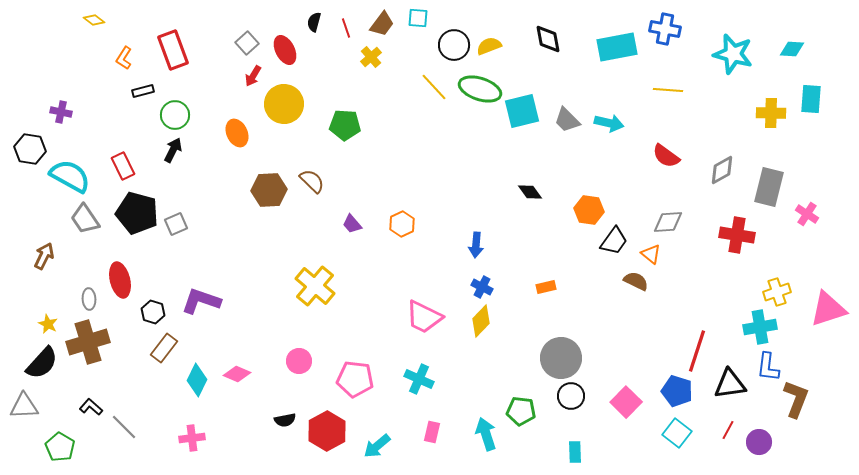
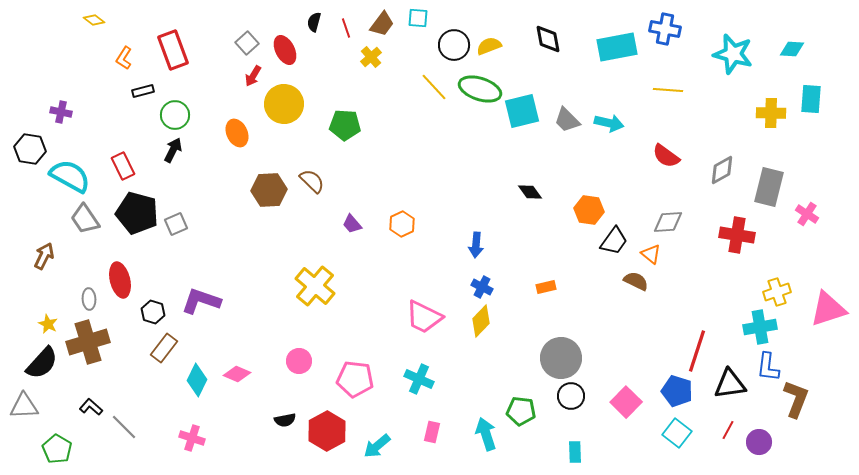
pink cross at (192, 438): rotated 25 degrees clockwise
green pentagon at (60, 447): moved 3 px left, 2 px down
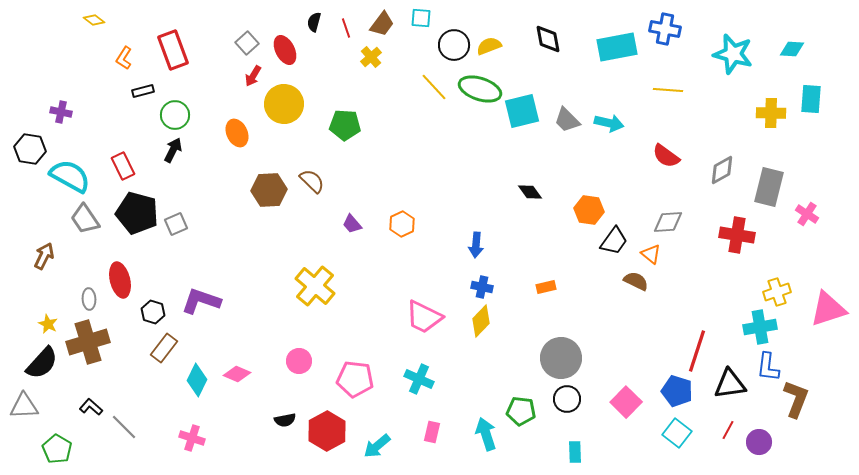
cyan square at (418, 18): moved 3 px right
blue cross at (482, 287): rotated 15 degrees counterclockwise
black circle at (571, 396): moved 4 px left, 3 px down
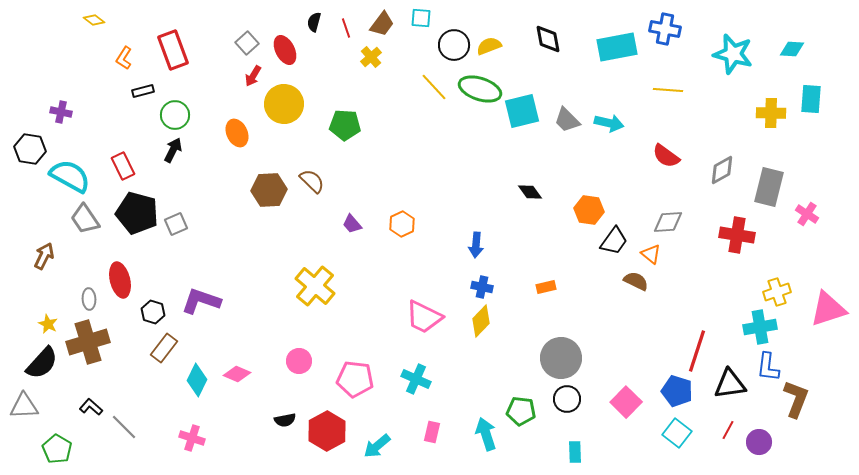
cyan cross at (419, 379): moved 3 px left
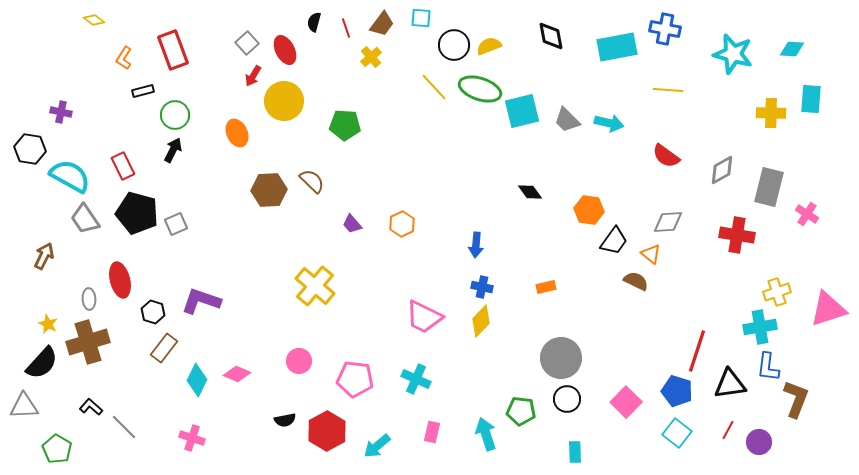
black diamond at (548, 39): moved 3 px right, 3 px up
yellow circle at (284, 104): moved 3 px up
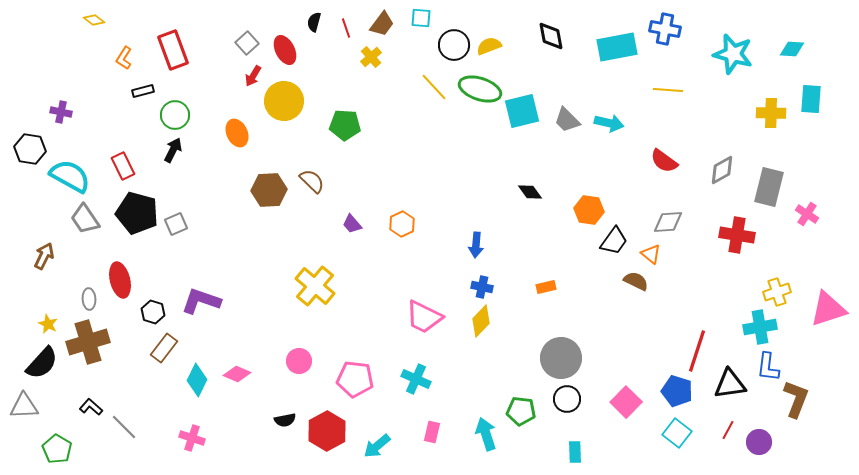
red semicircle at (666, 156): moved 2 px left, 5 px down
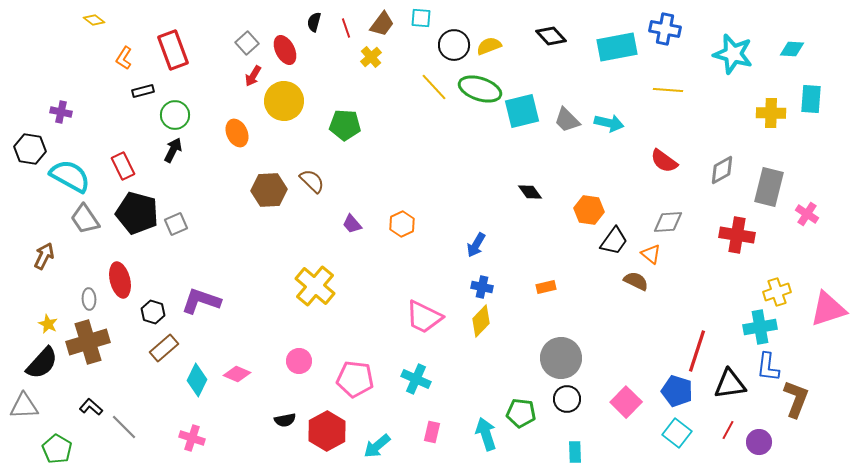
black diamond at (551, 36): rotated 32 degrees counterclockwise
blue arrow at (476, 245): rotated 25 degrees clockwise
brown rectangle at (164, 348): rotated 12 degrees clockwise
green pentagon at (521, 411): moved 2 px down
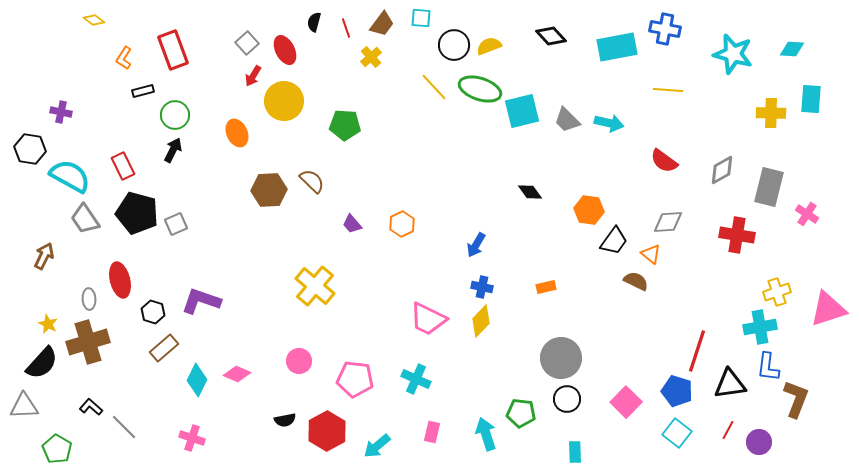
pink trapezoid at (424, 317): moved 4 px right, 2 px down
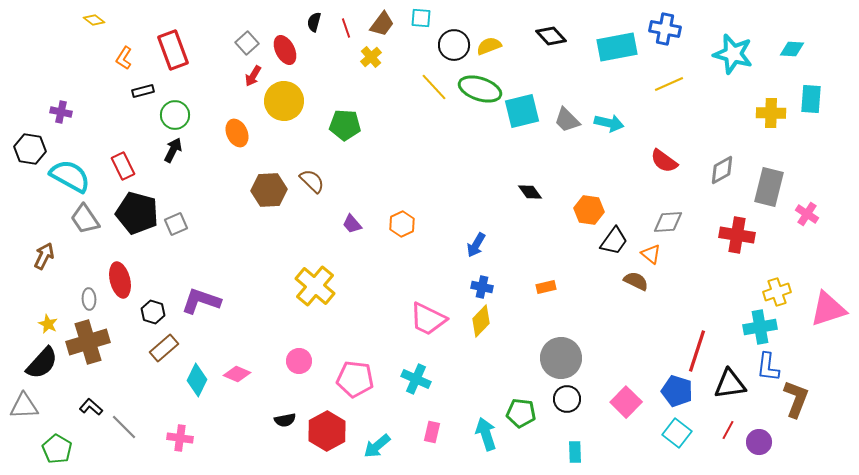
yellow line at (668, 90): moved 1 px right, 6 px up; rotated 28 degrees counterclockwise
pink cross at (192, 438): moved 12 px left; rotated 10 degrees counterclockwise
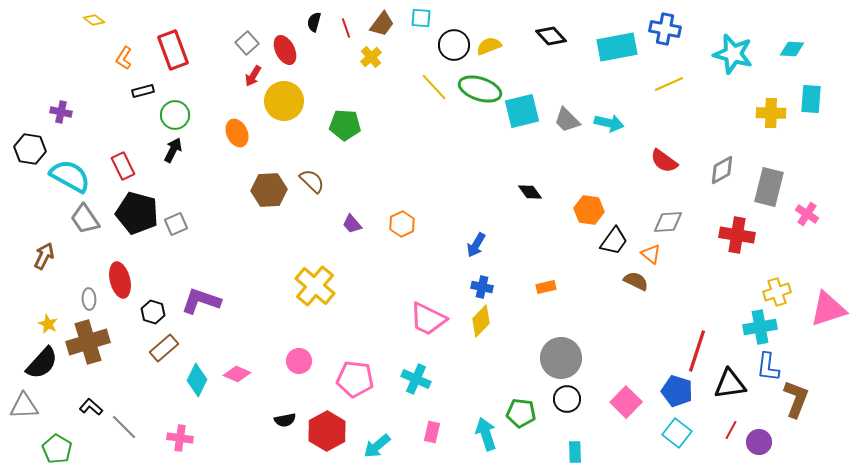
red line at (728, 430): moved 3 px right
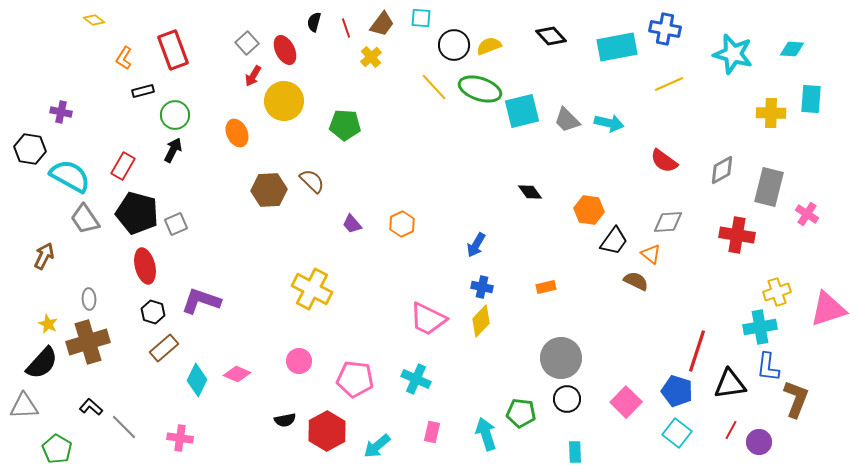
red rectangle at (123, 166): rotated 56 degrees clockwise
red ellipse at (120, 280): moved 25 px right, 14 px up
yellow cross at (315, 286): moved 3 px left, 3 px down; rotated 12 degrees counterclockwise
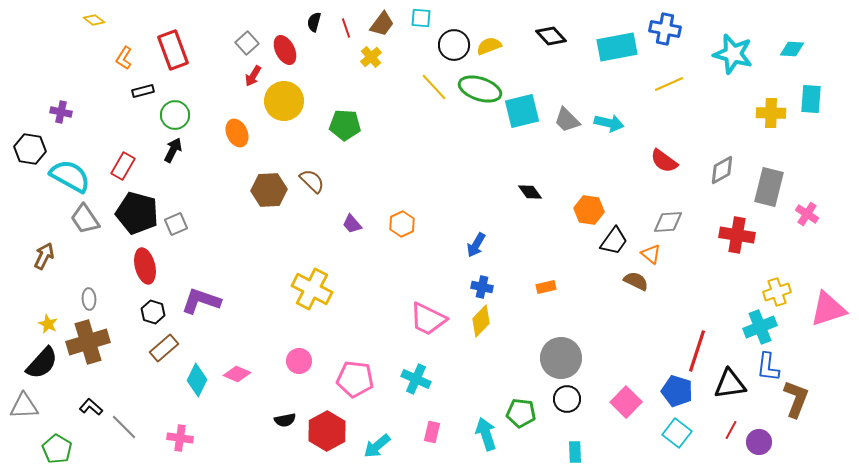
cyan cross at (760, 327): rotated 12 degrees counterclockwise
